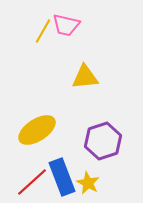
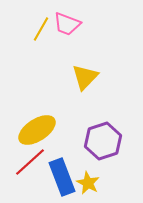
pink trapezoid: moved 1 px right, 1 px up; rotated 8 degrees clockwise
yellow line: moved 2 px left, 2 px up
yellow triangle: rotated 40 degrees counterclockwise
red line: moved 2 px left, 20 px up
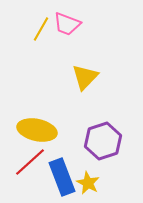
yellow ellipse: rotated 45 degrees clockwise
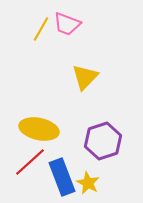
yellow ellipse: moved 2 px right, 1 px up
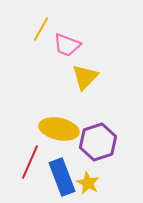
pink trapezoid: moved 21 px down
yellow ellipse: moved 20 px right
purple hexagon: moved 5 px left, 1 px down
red line: rotated 24 degrees counterclockwise
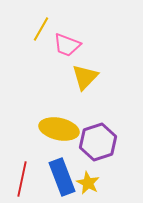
red line: moved 8 px left, 17 px down; rotated 12 degrees counterclockwise
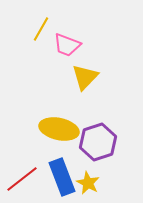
red line: rotated 40 degrees clockwise
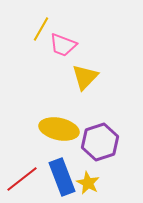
pink trapezoid: moved 4 px left
purple hexagon: moved 2 px right
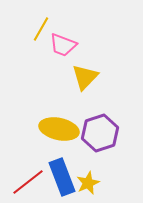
purple hexagon: moved 9 px up
red line: moved 6 px right, 3 px down
yellow star: rotated 20 degrees clockwise
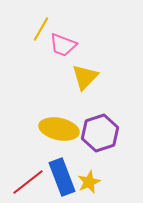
yellow star: moved 1 px right, 1 px up
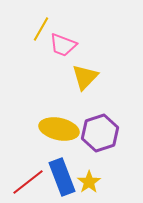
yellow star: rotated 10 degrees counterclockwise
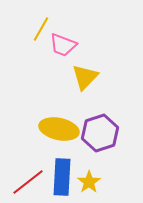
blue rectangle: rotated 24 degrees clockwise
